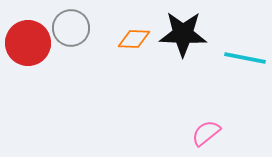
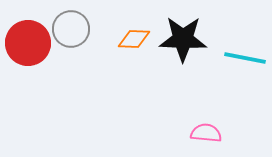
gray circle: moved 1 px down
black star: moved 5 px down
pink semicircle: rotated 44 degrees clockwise
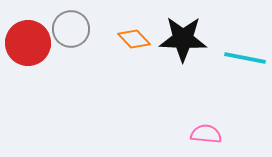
orange diamond: rotated 44 degrees clockwise
pink semicircle: moved 1 px down
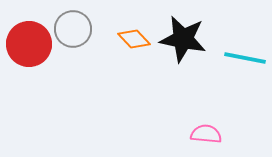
gray circle: moved 2 px right
black star: rotated 9 degrees clockwise
red circle: moved 1 px right, 1 px down
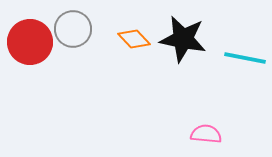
red circle: moved 1 px right, 2 px up
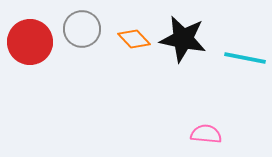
gray circle: moved 9 px right
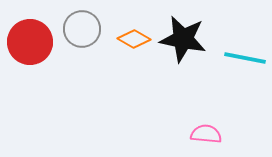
orange diamond: rotated 16 degrees counterclockwise
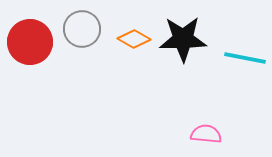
black star: rotated 12 degrees counterclockwise
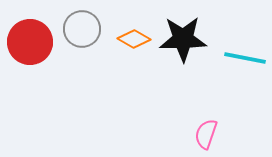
pink semicircle: rotated 76 degrees counterclockwise
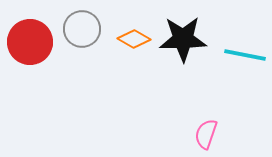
cyan line: moved 3 px up
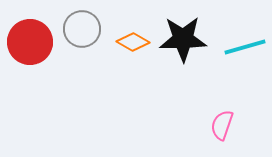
orange diamond: moved 1 px left, 3 px down
cyan line: moved 8 px up; rotated 27 degrees counterclockwise
pink semicircle: moved 16 px right, 9 px up
